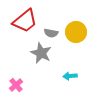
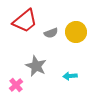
gray semicircle: rotated 32 degrees counterclockwise
gray star: moved 5 px left, 13 px down
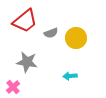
yellow circle: moved 6 px down
gray star: moved 9 px left, 4 px up; rotated 15 degrees counterclockwise
pink cross: moved 3 px left, 2 px down
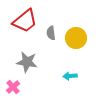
gray semicircle: rotated 104 degrees clockwise
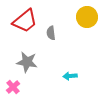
yellow circle: moved 11 px right, 21 px up
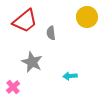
gray star: moved 5 px right; rotated 15 degrees clockwise
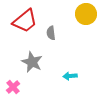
yellow circle: moved 1 px left, 3 px up
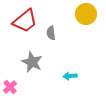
pink cross: moved 3 px left
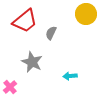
gray semicircle: rotated 32 degrees clockwise
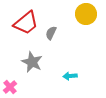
red trapezoid: moved 1 px right, 2 px down
